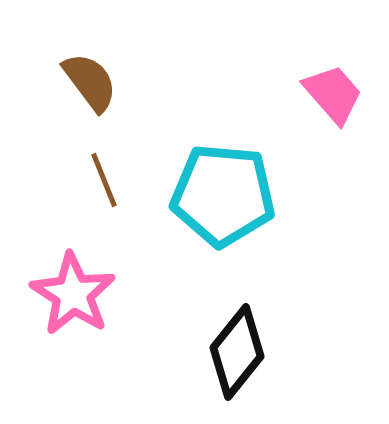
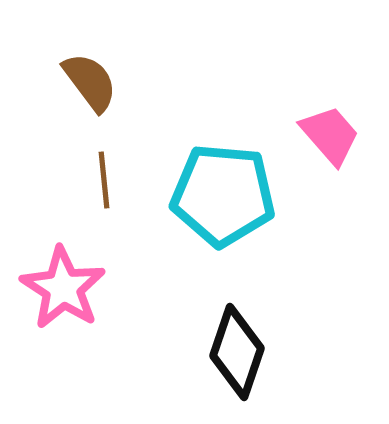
pink trapezoid: moved 3 px left, 41 px down
brown line: rotated 16 degrees clockwise
pink star: moved 10 px left, 6 px up
black diamond: rotated 20 degrees counterclockwise
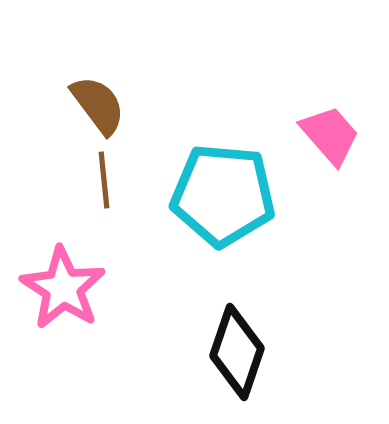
brown semicircle: moved 8 px right, 23 px down
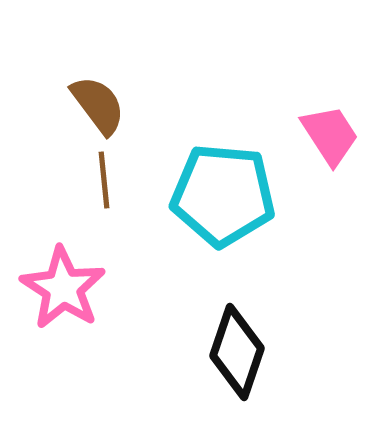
pink trapezoid: rotated 8 degrees clockwise
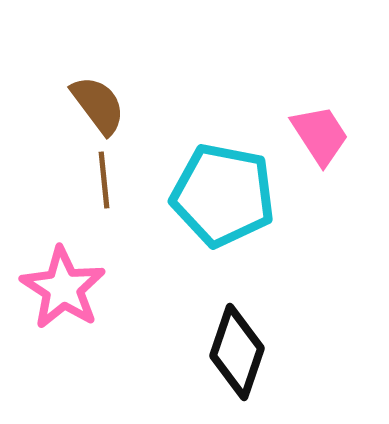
pink trapezoid: moved 10 px left
cyan pentagon: rotated 6 degrees clockwise
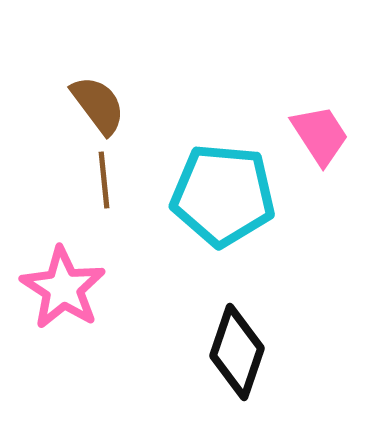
cyan pentagon: rotated 6 degrees counterclockwise
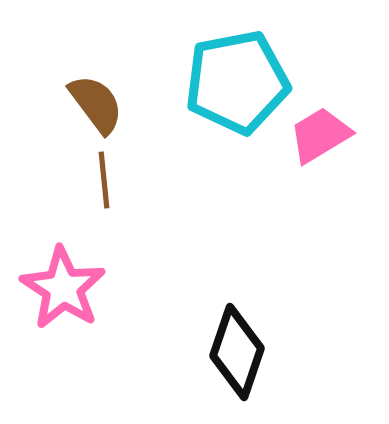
brown semicircle: moved 2 px left, 1 px up
pink trapezoid: rotated 88 degrees counterclockwise
cyan pentagon: moved 14 px right, 113 px up; rotated 16 degrees counterclockwise
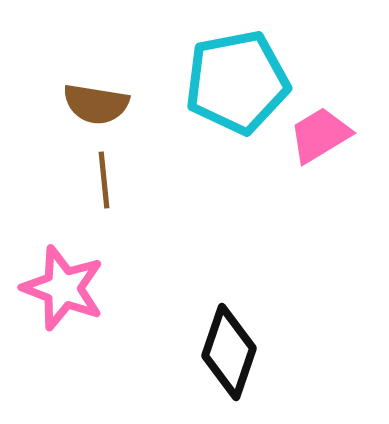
brown semicircle: rotated 136 degrees clockwise
pink star: rotated 12 degrees counterclockwise
black diamond: moved 8 px left
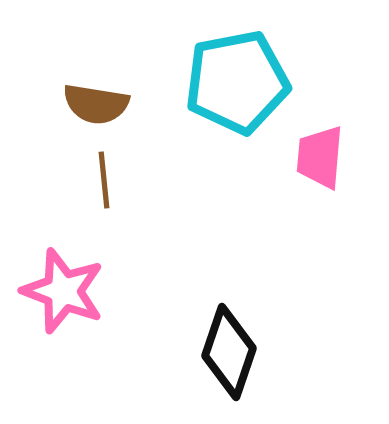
pink trapezoid: moved 22 px down; rotated 54 degrees counterclockwise
pink star: moved 3 px down
